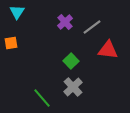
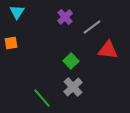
purple cross: moved 5 px up
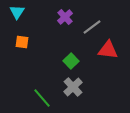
orange square: moved 11 px right, 1 px up; rotated 16 degrees clockwise
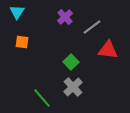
green square: moved 1 px down
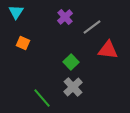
cyan triangle: moved 1 px left
orange square: moved 1 px right, 1 px down; rotated 16 degrees clockwise
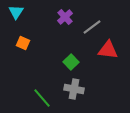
gray cross: moved 1 px right, 2 px down; rotated 36 degrees counterclockwise
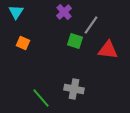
purple cross: moved 1 px left, 5 px up
gray line: moved 1 px left, 2 px up; rotated 18 degrees counterclockwise
green square: moved 4 px right, 21 px up; rotated 28 degrees counterclockwise
green line: moved 1 px left
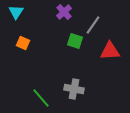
gray line: moved 2 px right
red triangle: moved 2 px right, 1 px down; rotated 10 degrees counterclockwise
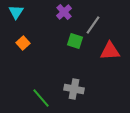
orange square: rotated 24 degrees clockwise
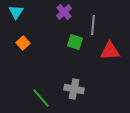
gray line: rotated 30 degrees counterclockwise
green square: moved 1 px down
